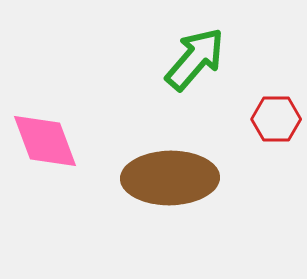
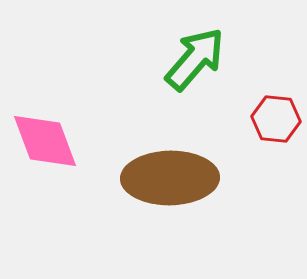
red hexagon: rotated 6 degrees clockwise
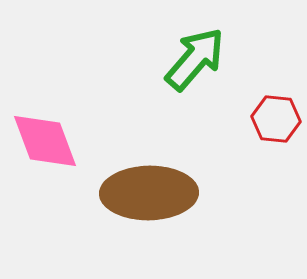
brown ellipse: moved 21 px left, 15 px down
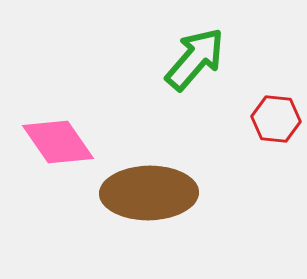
pink diamond: moved 13 px right, 1 px down; rotated 14 degrees counterclockwise
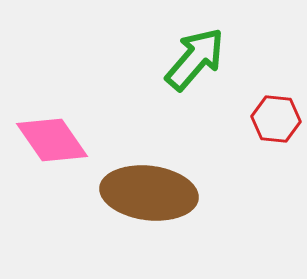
pink diamond: moved 6 px left, 2 px up
brown ellipse: rotated 8 degrees clockwise
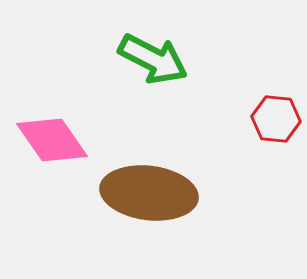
green arrow: moved 42 px left; rotated 76 degrees clockwise
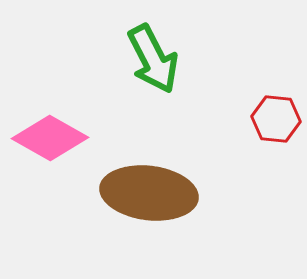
green arrow: rotated 36 degrees clockwise
pink diamond: moved 2 px left, 2 px up; rotated 26 degrees counterclockwise
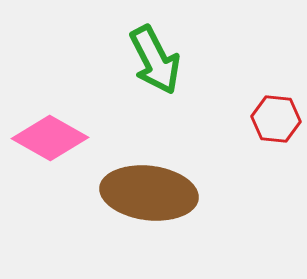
green arrow: moved 2 px right, 1 px down
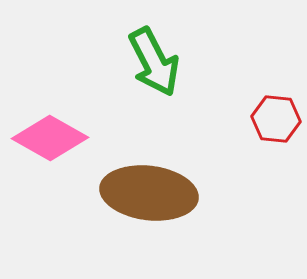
green arrow: moved 1 px left, 2 px down
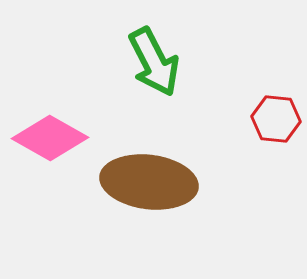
brown ellipse: moved 11 px up
